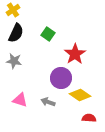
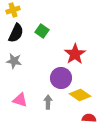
yellow cross: rotated 16 degrees clockwise
green square: moved 6 px left, 3 px up
gray arrow: rotated 72 degrees clockwise
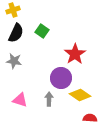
gray arrow: moved 1 px right, 3 px up
red semicircle: moved 1 px right
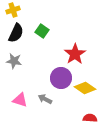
yellow diamond: moved 5 px right, 7 px up
gray arrow: moved 4 px left; rotated 64 degrees counterclockwise
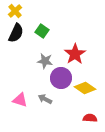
yellow cross: moved 2 px right, 1 px down; rotated 24 degrees counterclockwise
gray star: moved 31 px right
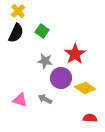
yellow cross: moved 3 px right
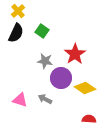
red semicircle: moved 1 px left, 1 px down
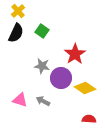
gray star: moved 3 px left, 5 px down
gray arrow: moved 2 px left, 2 px down
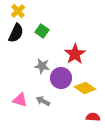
red semicircle: moved 4 px right, 2 px up
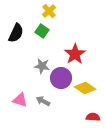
yellow cross: moved 31 px right
